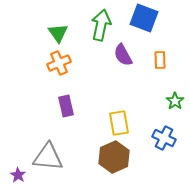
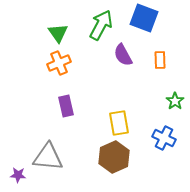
green arrow: rotated 16 degrees clockwise
purple star: rotated 28 degrees counterclockwise
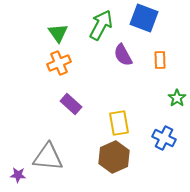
green star: moved 2 px right, 3 px up
purple rectangle: moved 5 px right, 2 px up; rotated 35 degrees counterclockwise
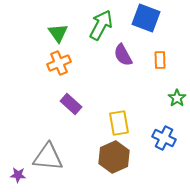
blue square: moved 2 px right
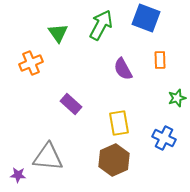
purple semicircle: moved 14 px down
orange cross: moved 28 px left
green star: rotated 18 degrees clockwise
brown hexagon: moved 3 px down
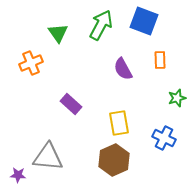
blue square: moved 2 px left, 3 px down
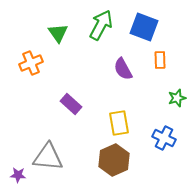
blue square: moved 6 px down
